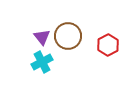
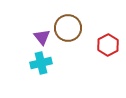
brown circle: moved 8 px up
cyan cross: moved 1 px left, 1 px down; rotated 15 degrees clockwise
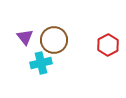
brown circle: moved 14 px left, 12 px down
purple triangle: moved 17 px left
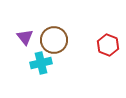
red hexagon: rotated 10 degrees counterclockwise
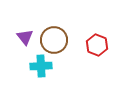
red hexagon: moved 11 px left
cyan cross: moved 3 px down; rotated 10 degrees clockwise
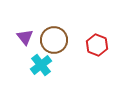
cyan cross: moved 1 px up; rotated 35 degrees counterclockwise
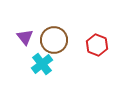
cyan cross: moved 1 px right, 1 px up
